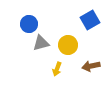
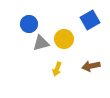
yellow circle: moved 4 px left, 6 px up
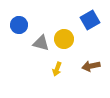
blue circle: moved 10 px left, 1 px down
gray triangle: rotated 30 degrees clockwise
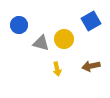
blue square: moved 1 px right, 1 px down
yellow arrow: rotated 32 degrees counterclockwise
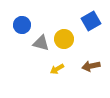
blue circle: moved 3 px right
yellow arrow: rotated 72 degrees clockwise
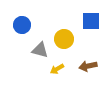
blue square: rotated 30 degrees clockwise
gray triangle: moved 1 px left, 7 px down
brown arrow: moved 3 px left
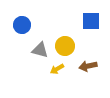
yellow circle: moved 1 px right, 7 px down
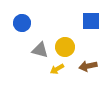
blue circle: moved 2 px up
yellow circle: moved 1 px down
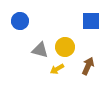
blue circle: moved 2 px left, 2 px up
brown arrow: rotated 126 degrees clockwise
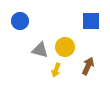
yellow arrow: moved 1 px left, 1 px down; rotated 40 degrees counterclockwise
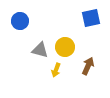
blue square: moved 3 px up; rotated 12 degrees counterclockwise
